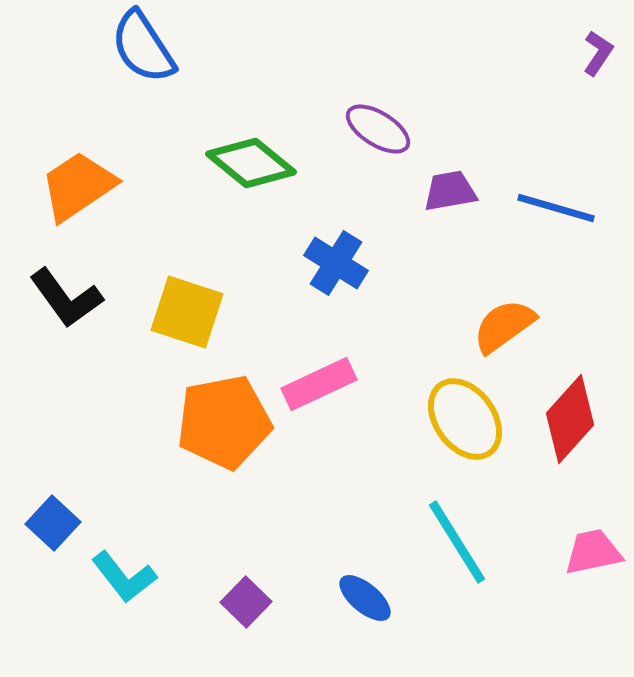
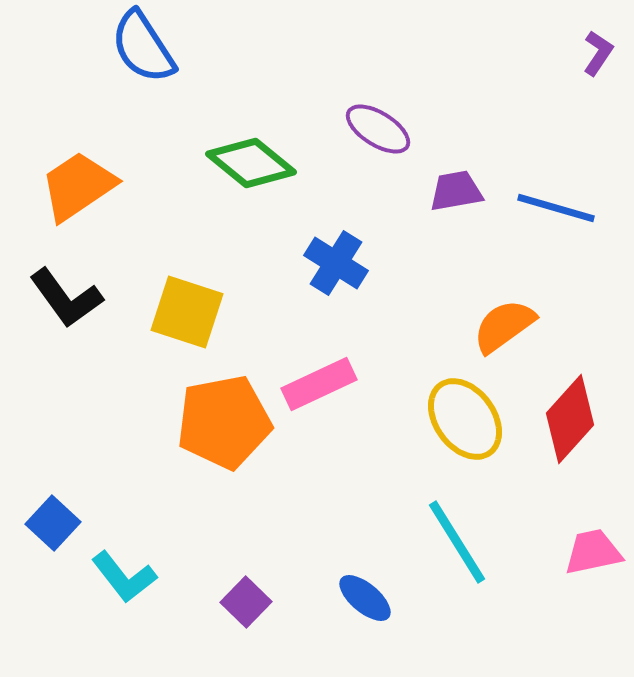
purple trapezoid: moved 6 px right
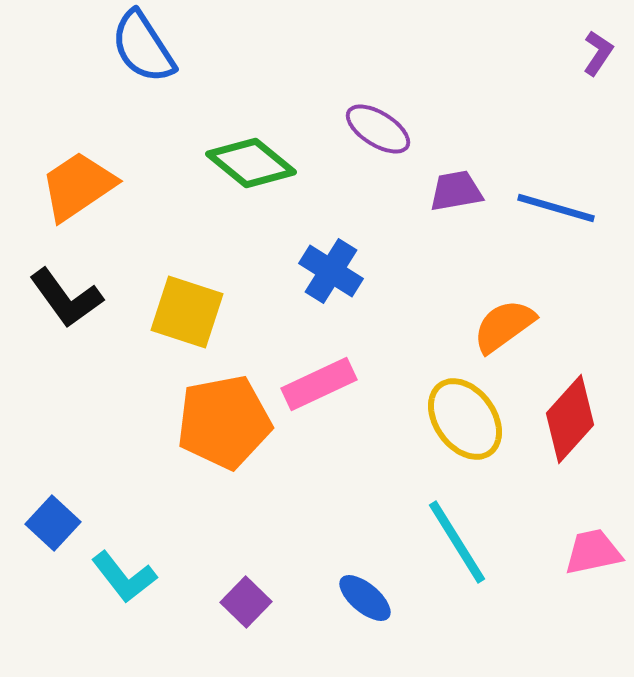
blue cross: moved 5 px left, 8 px down
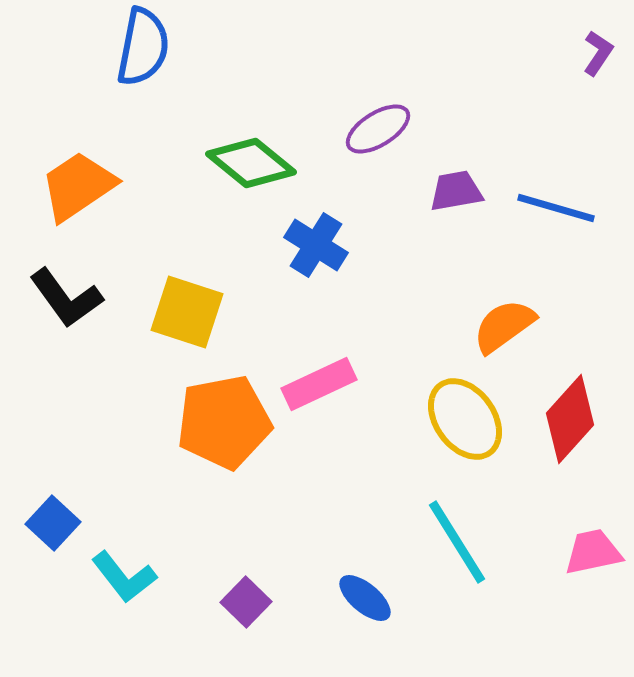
blue semicircle: rotated 136 degrees counterclockwise
purple ellipse: rotated 64 degrees counterclockwise
blue cross: moved 15 px left, 26 px up
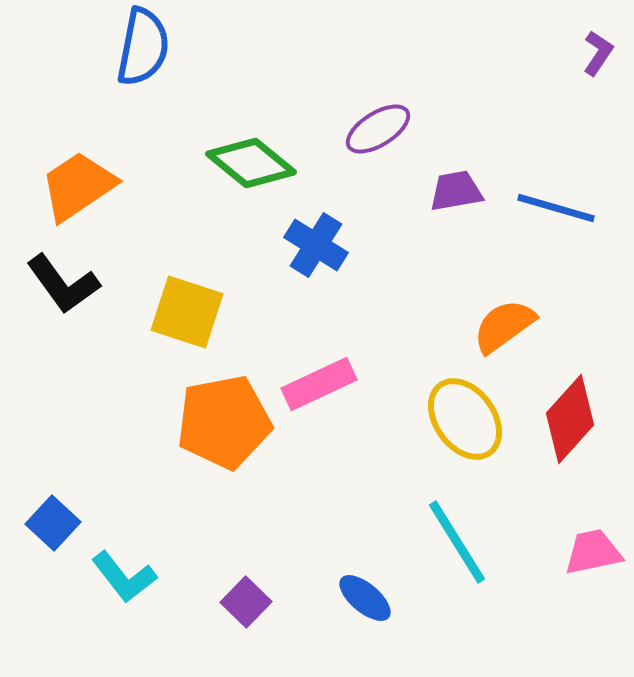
black L-shape: moved 3 px left, 14 px up
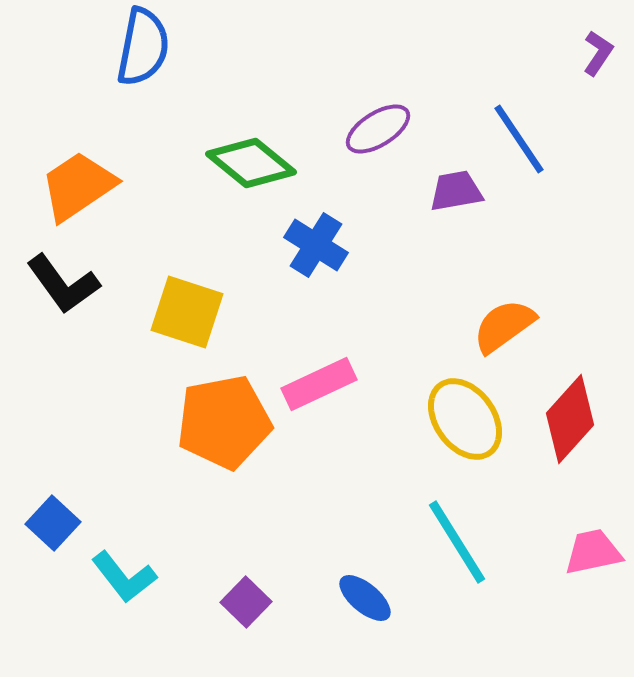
blue line: moved 37 px left, 69 px up; rotated 40 degrees clockwise
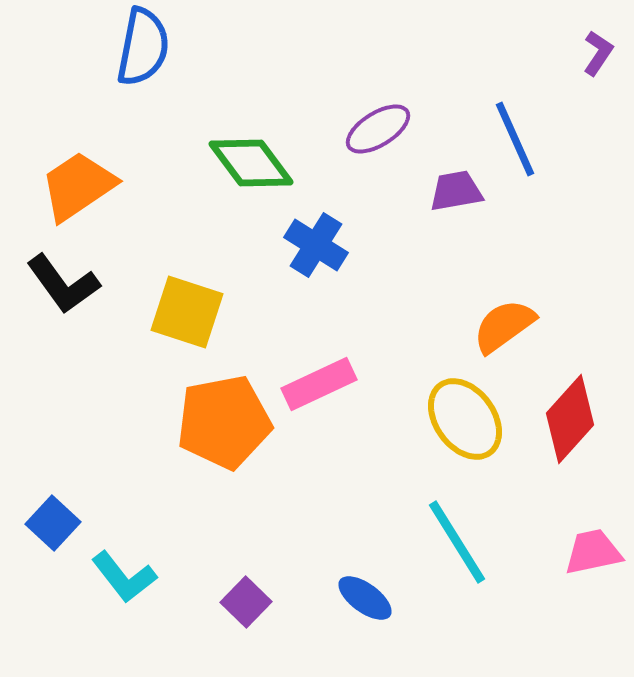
blue line: moved 4 px left; rotated 10 degrees clockwise
green diamond: rotated 14 degrees clockwise
blue ellipse: rotated 4 degrees counterclockwise
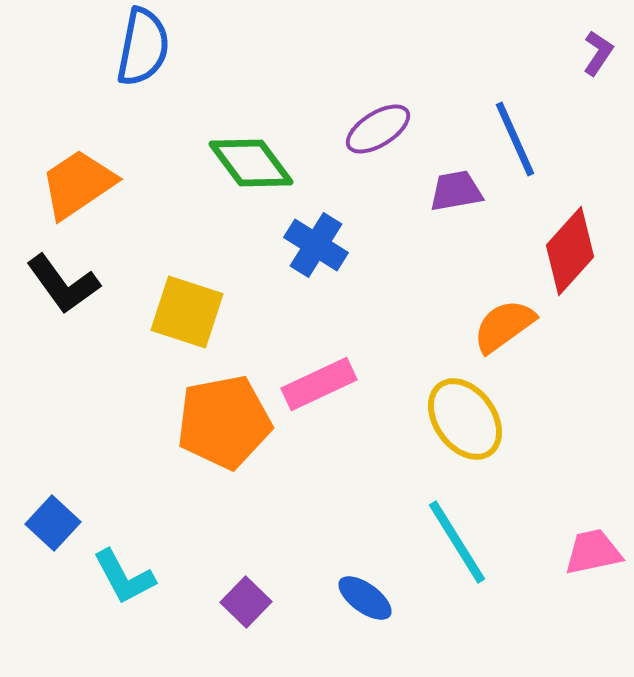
orange trapezoid: moved 2 px up
red diamond: moved 168 px up
cyan L-shape: rotated 10 degrees clockwise
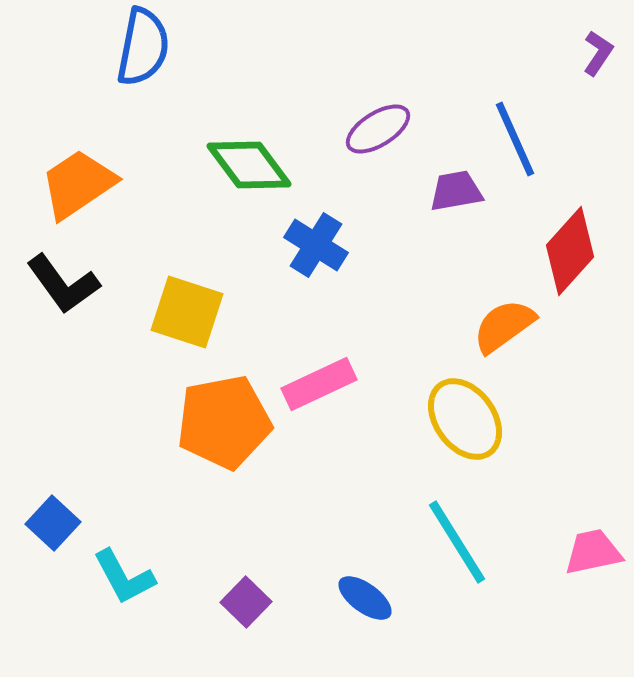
green diamond: moved 2 px left, 2 px down
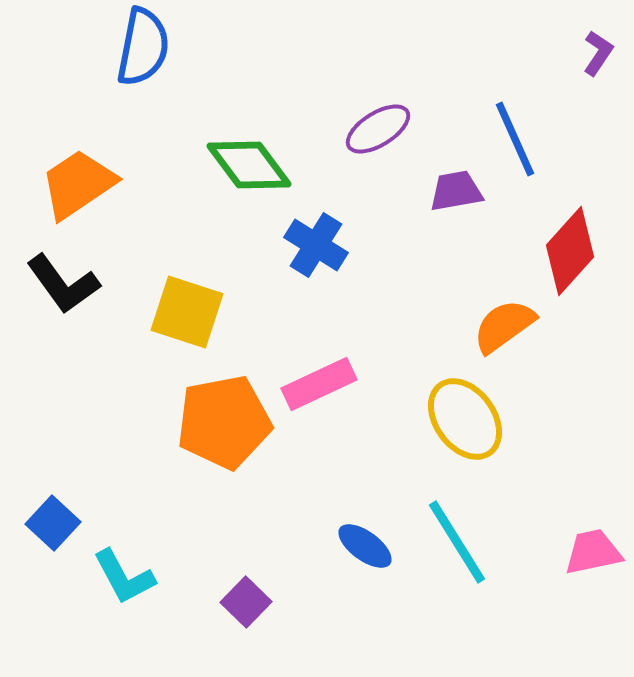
blue ellipse: moved 52 px up
